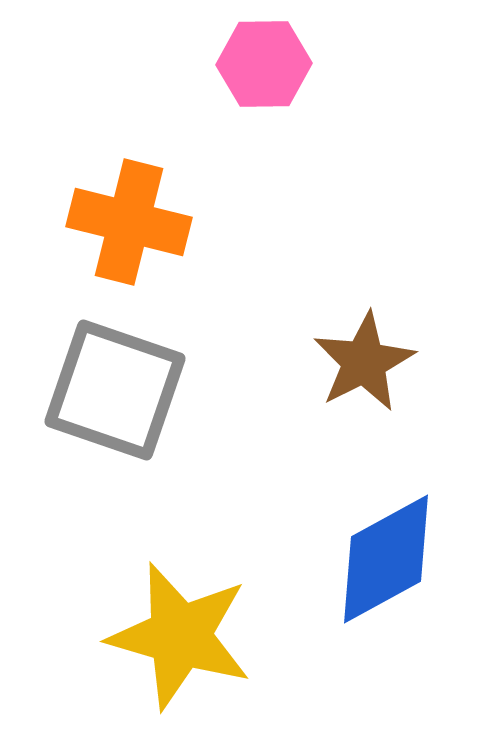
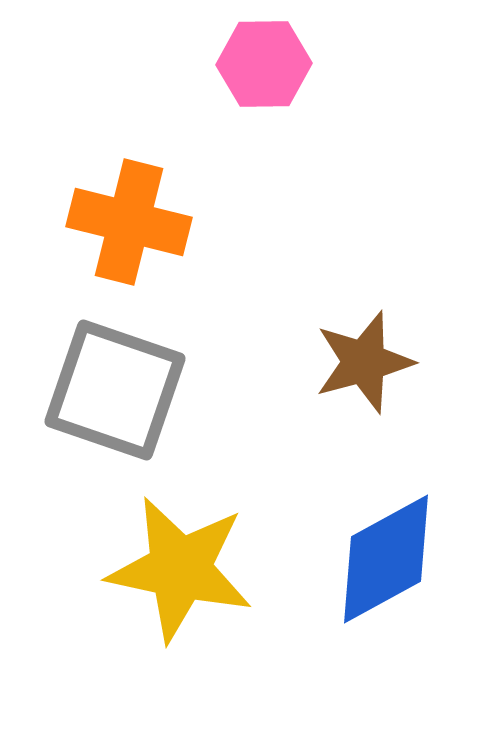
brown star: rotated 12 degrees clockwise
yellow star: moved 67 px up; rotated 4 degrees counterclockwise
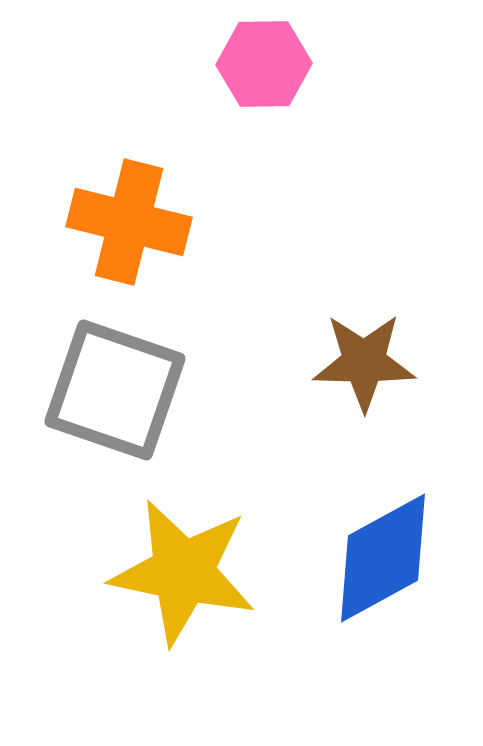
brown star: rotated 16 degrees clockwise
blue diamond: moved 3 px left, 1 px up
yellow star: moved 3 px right, 3 px down
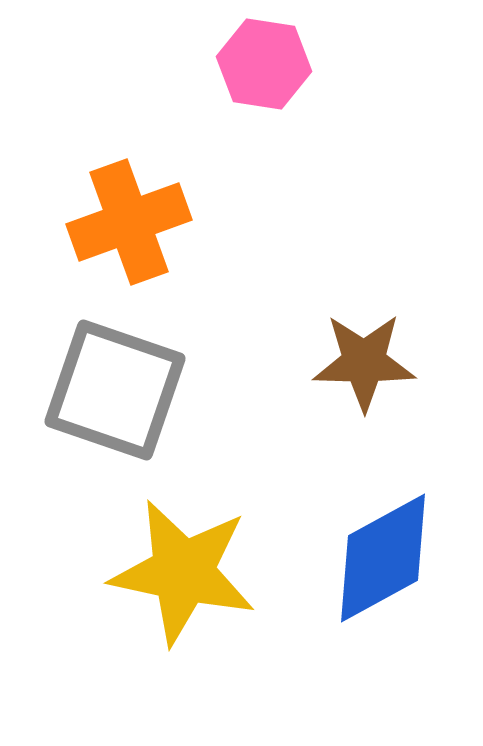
pink hexagon: rotated 10 degrees clockwise
orange cross: rotated 34 degrees counterclockwise
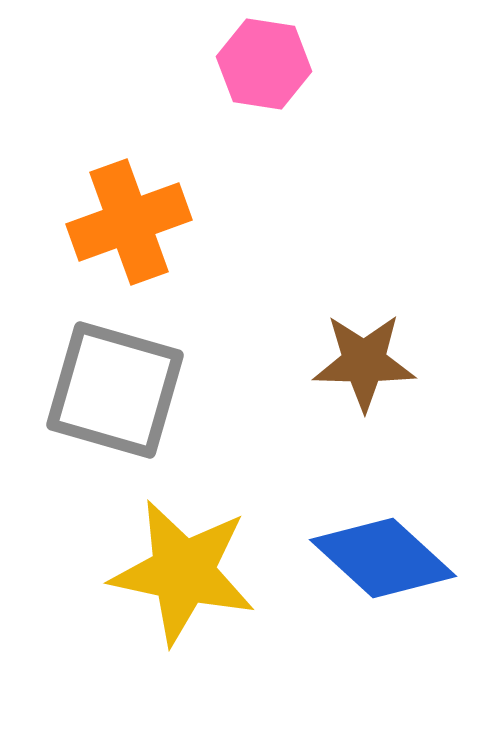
gray square: rotated 3 degrees counterclockwise
blue diamond: rotated 71 degrees clockwise
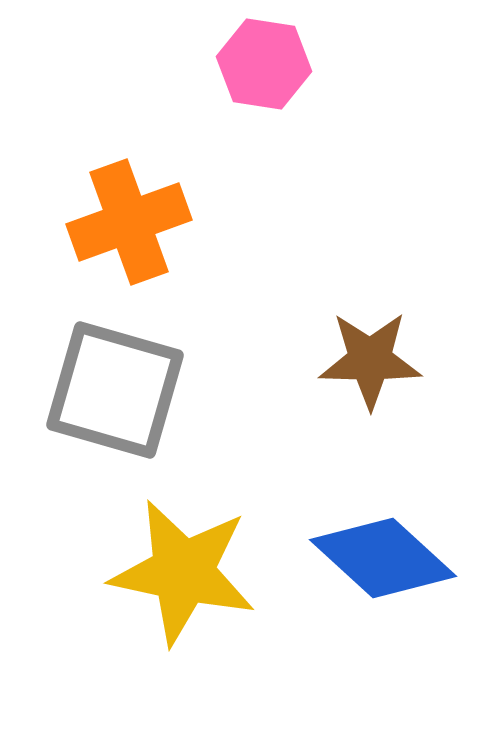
brown star: moved 6 px right, 2 px up
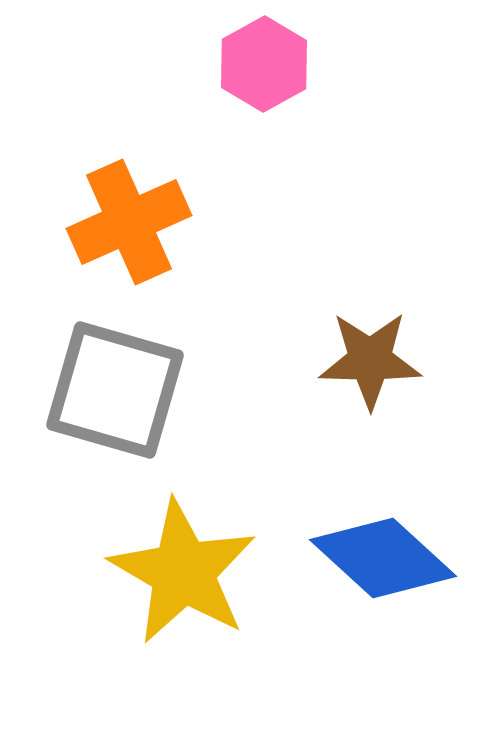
pink hexagon: rotated 22 degrees clockwise
orange cross: rotated 4 degrees counterclockwise
yellow star: rotated 18 degrees clockwise
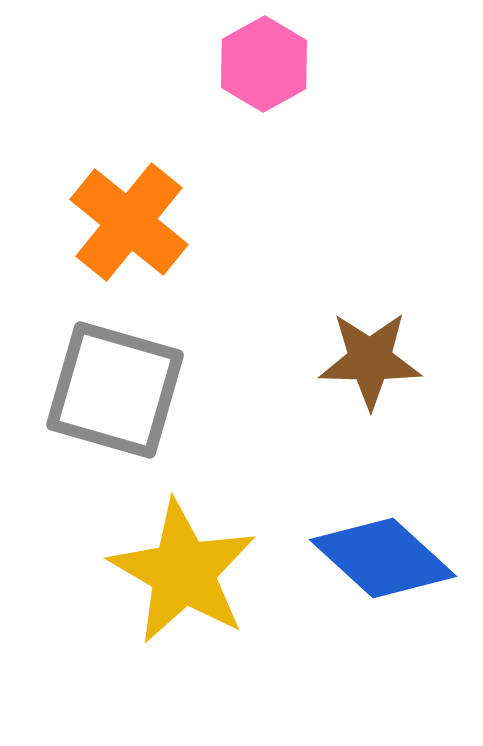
orange cross: rotated 27 degrees counterclockwise
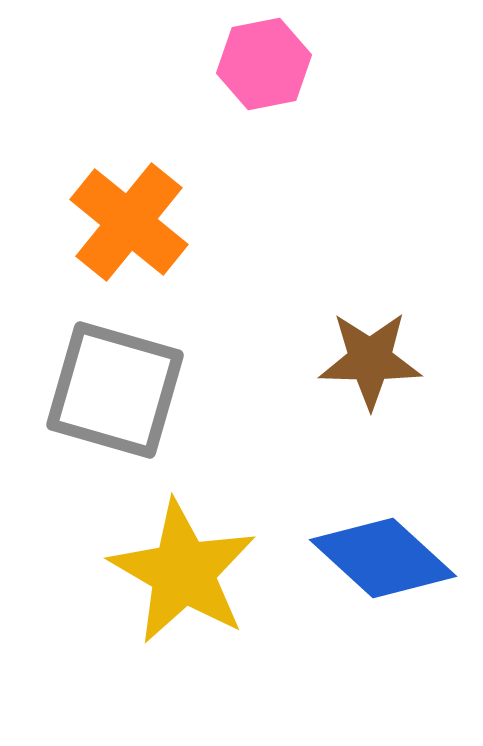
pink hexagon: rotated 18 degrees clockwise
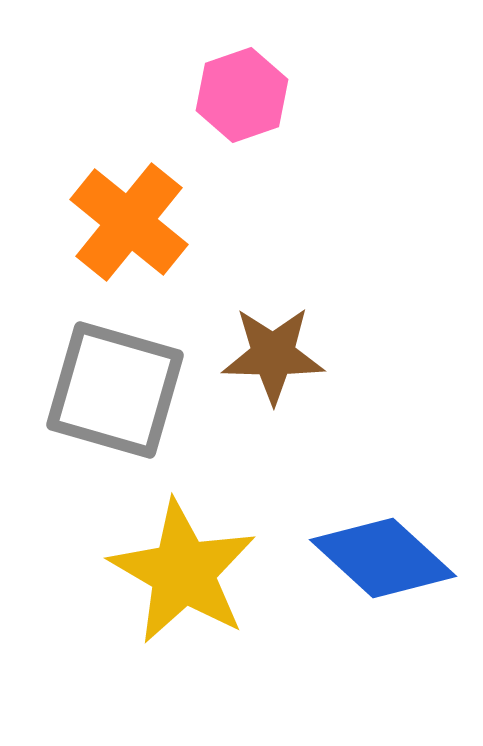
pink hexagon: moved 22 px left, 31 px down; rotated 8 degrees counterclockwise
brown star: moved 97 px left, 5 px up
